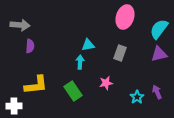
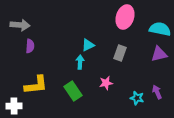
cyan semicircle: moved 1 px right; rotated 65 degrees clockwise
cyan triangle: rotated 16 degrees counterclockwise
cyan star: moved 1 px down; rotated 24 degrees counterclockwise
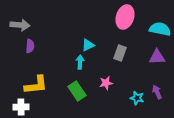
purple triangle: moved 2 px left, 3 px down; rotated 12 degrees clockwise
green rectangle: moved 4 px right
white cross: moved 7 px right, 1 px down
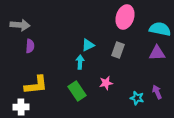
gray rectangle: moved 2 px left, 3 px up
purple triangle: moved 4 px up
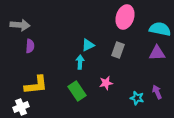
white cross: rotated 21 degrees counterclockwise
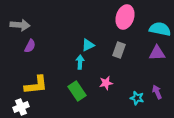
purple semicircle: rotated 24 degrees clockwise
gray rectangle: moved 1 px right
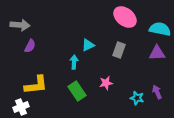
pink ellipse: rotated 70 degrees counterclockwise
cyan arrow: moved 6 px left
